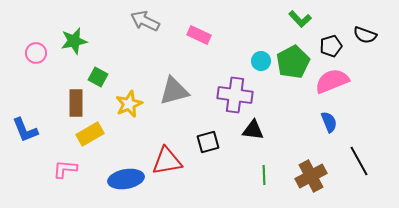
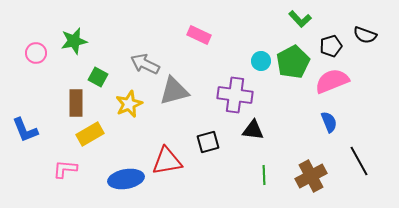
gray arrow: moved 43 px down
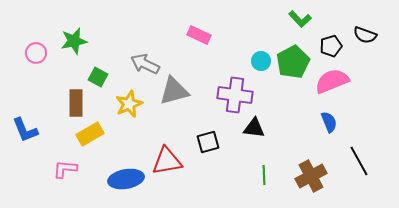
black triangle: moved 1 px right, 2 px up
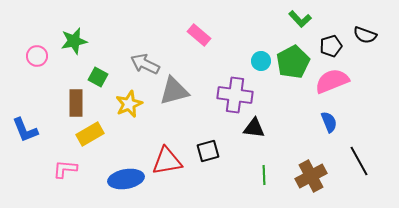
pink rectangle: rotated 15 degrees clockwise
pink circle: moved 1 px right, 3 px down
black square: moved 9 px down
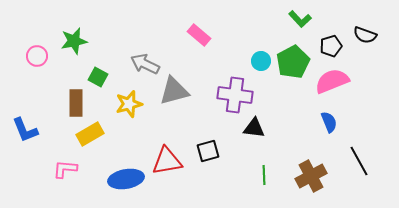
yellow star: rotated 8 degrees clockwise
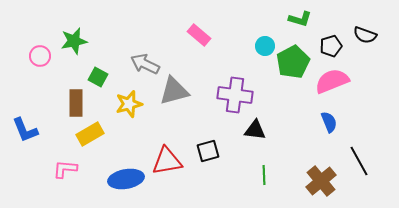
green L-shape: rotated 30 degrees counterclockwise
pink circle: moved 3 px right
cyan circle: moved 4 px right, 15 px up
black triangle: moved 1 px right, 2 px down
brown cross: moved 10 px right, 5 px down; rotated 12 degrees counterclockwise
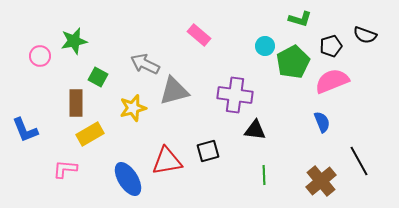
yellow star: moved 4 px right, 4 px down
blue semicircle: moved 7 px left
blue ellipse: moved 2 px right; rotated 68 degrees clockwise
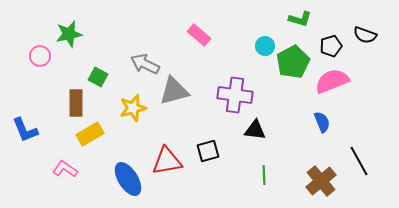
green star: moved 5 px left, 7 px up
pink L-shape: rotated 30 degrees clockwise
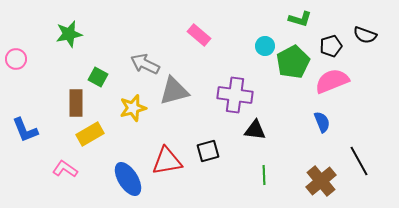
pink circle: moved 24 px left, 3 px down
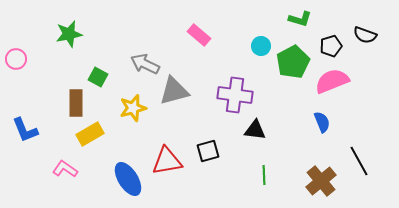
cyan circle: moved 4 px left
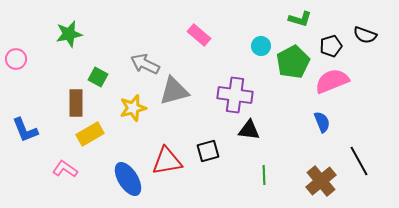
black triangle: moved 6 px left
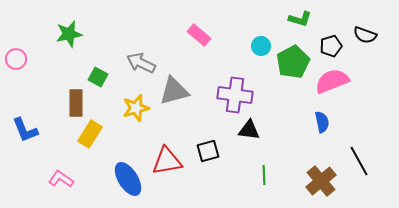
gray arrow: moved 4 px left, 1 px up
yellow star: moved 3 px right
blue semicircle: rotated 10 degrees clockwise
yellow rectangle: rotated 28 degrees counterclockwise
pink L-shape: moved 4 px left, 10 px down
